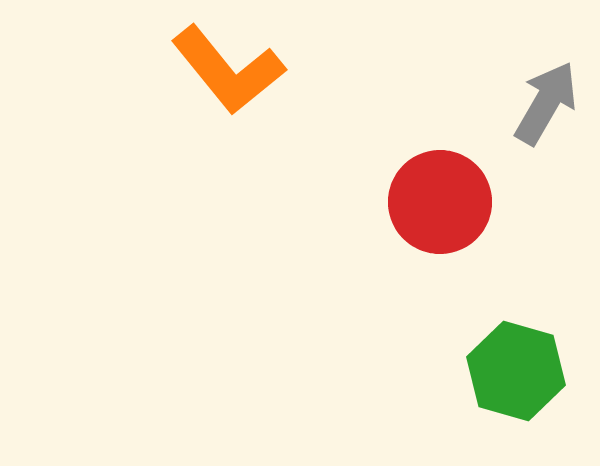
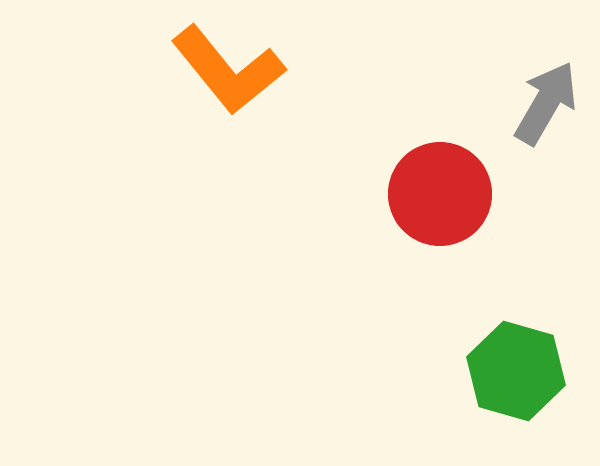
red circle: moved 8 px up
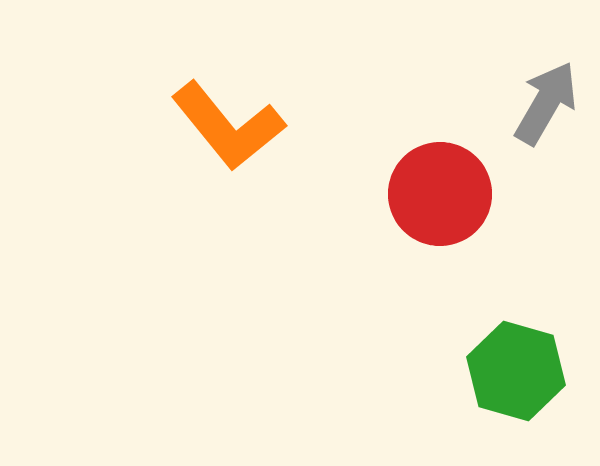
orange L-shape: moved 56 px down
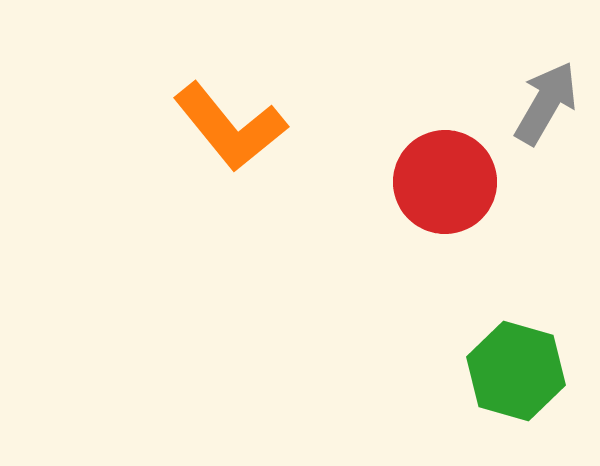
orange L-shape: moved 2 px right, 1 px down
red circle: moved 5 px right, 12 px up
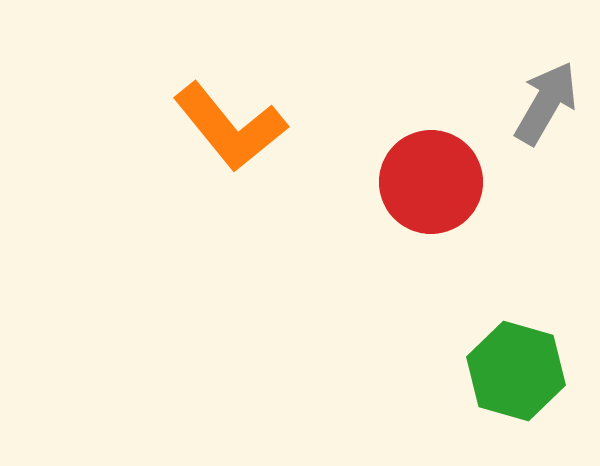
red circle: moved 14 px left
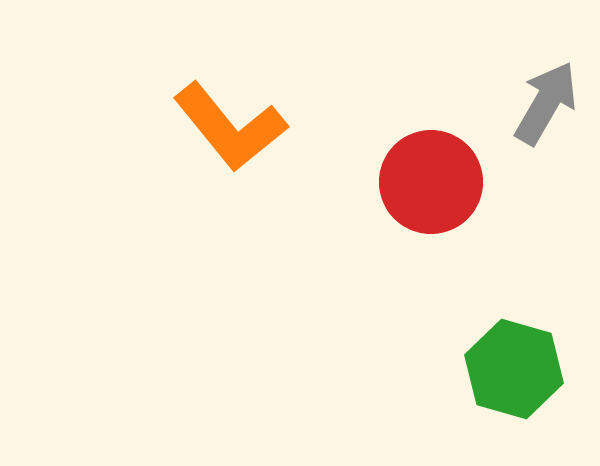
green hexagon: moved 2 px left, 2 px up
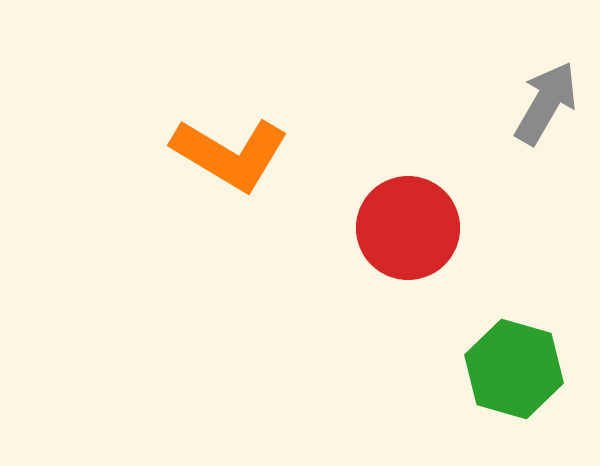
orange L-shape: moved 27 px down; rotated 20 degrees counterclockwise
red circle: moved 23 px left, 46 px down
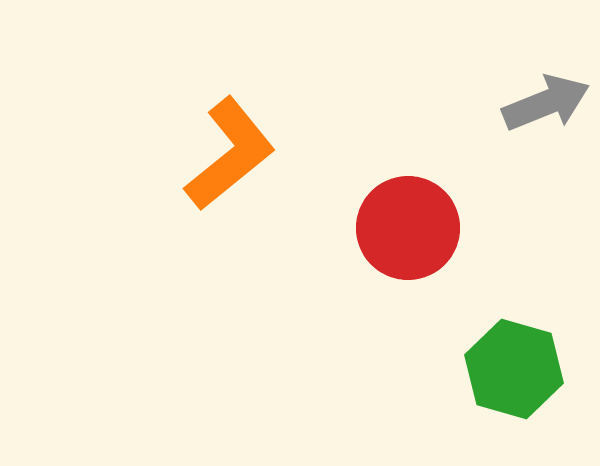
gray arrow: rotated 38 degrees clockwise
orange L-shape: rotated 70 degrees counterclockwise
